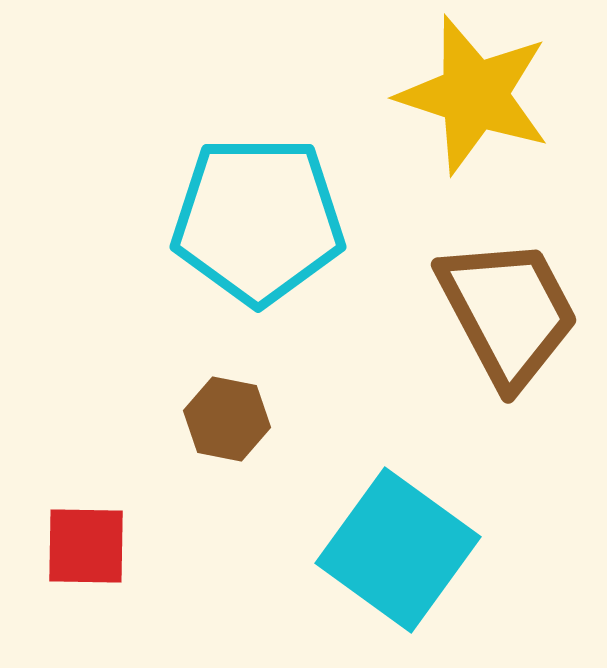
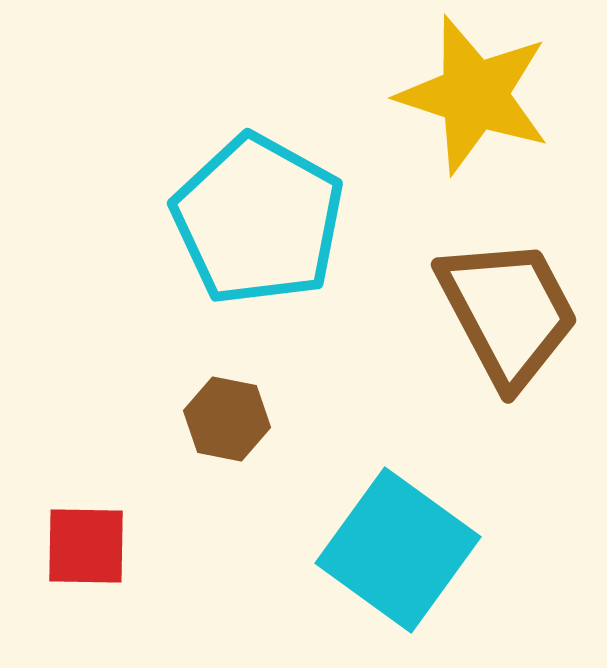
cyan pentagon: rotated 29 degrees clockwise
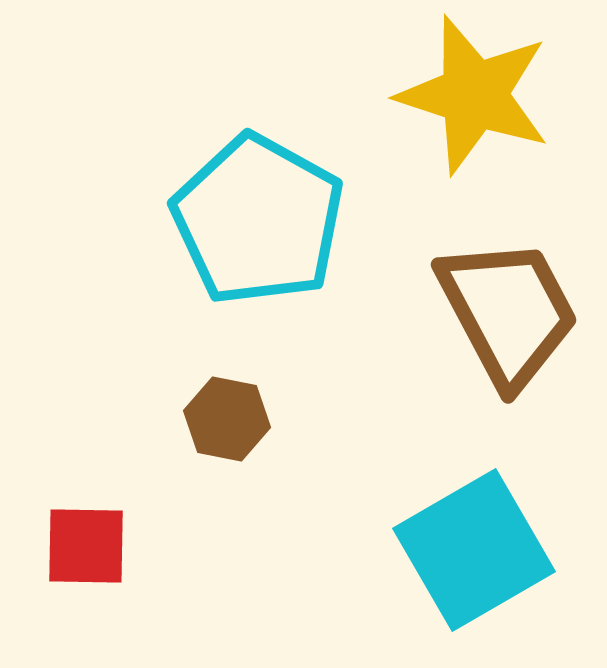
cyan square: moved 76 px right; rotated 24 degrees clockwise
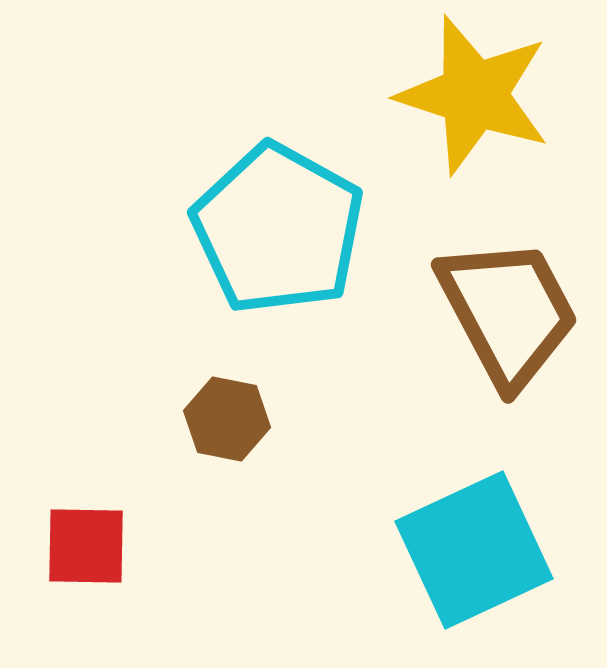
cyan pentagon: moved 20 px right, 9 px down
cyan square: rotated 5 degrees clockwise
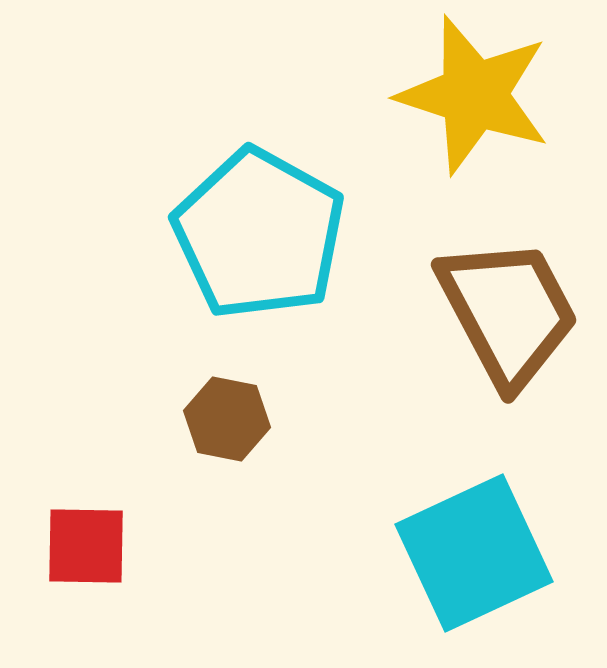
cyan pentagon: moved 19 px left, 5 px down
cyan square: moved 3 px down
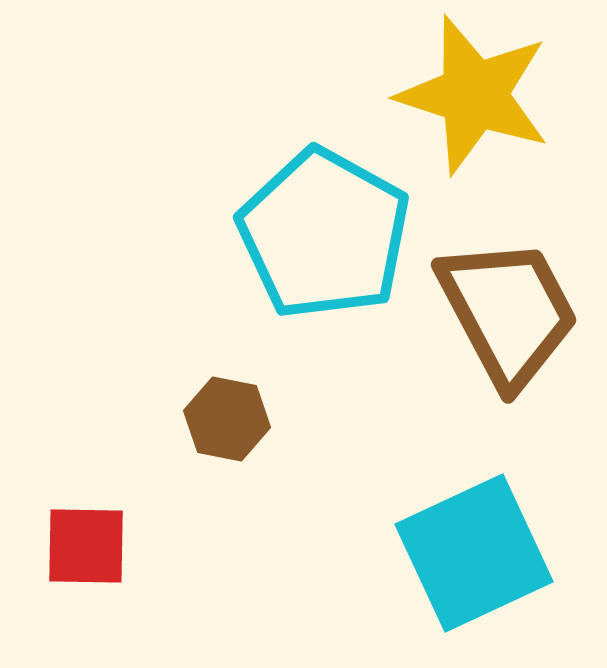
cyan pentagon: moved 65 px right
